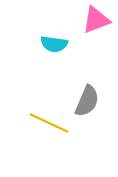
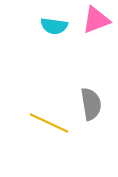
cyan semicircle: moved 18 px up
gray semicircle: moved 4 px right, 3 px down; rotated 32 degrees counterclockwise
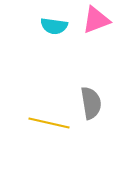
gray semicircle: moved 1 px up
yellow line: rotated 12 degrees counterclockwise
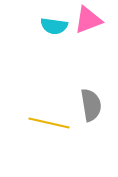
pink triangle: moved 8 px left
gray semicircle: moved 2 px down
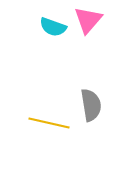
pink triangle: rotated 28 degrees counterclockwise
cyan semicircle: moved 1 px left, 1 px down; rotated 12 degrees clockwise
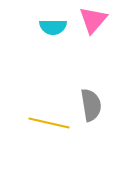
pink triangle: moved 5 px right
cyan semicircle: rotated 20 degrees counterclockwise
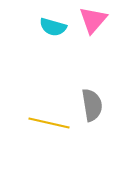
cyan semicircle: rotated 16 degrees clockwise
gray semicircle: moved 1 px right
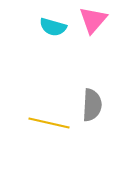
gray semicircle: rotated 12 degrees clockwise
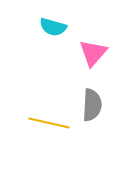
pink triangle: moved 33 px down
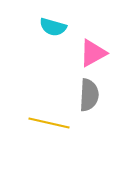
pink triangle: rotated 20 degrees clockwise
gray semicircle: moved 3 px left, 10 px up
